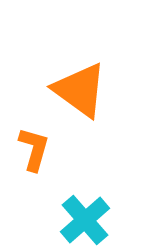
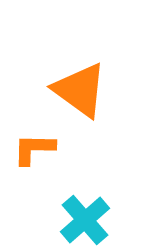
orange L-shape: rotated 105 degrees counterclockwise
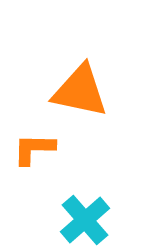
orange triangle: moved 1 px down; rotated 24 degrees counterclockwise
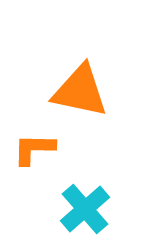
cyan cross: moved 11 px up
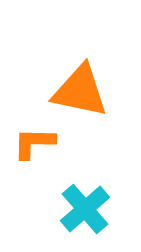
orange L-shape: moved 6 px up
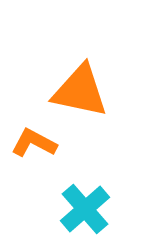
orange L-shape: rotated 27 degrees clockwise
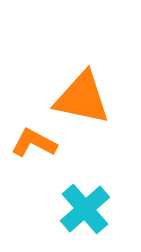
orange triangle: moved 2 px right, 7 px down
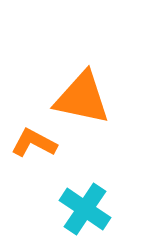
cyan cross: rotated 15 degrees counterclockwise
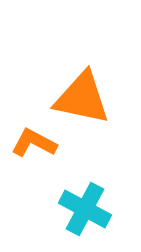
cyan cross: rotated 6 degrees counterclockwise
